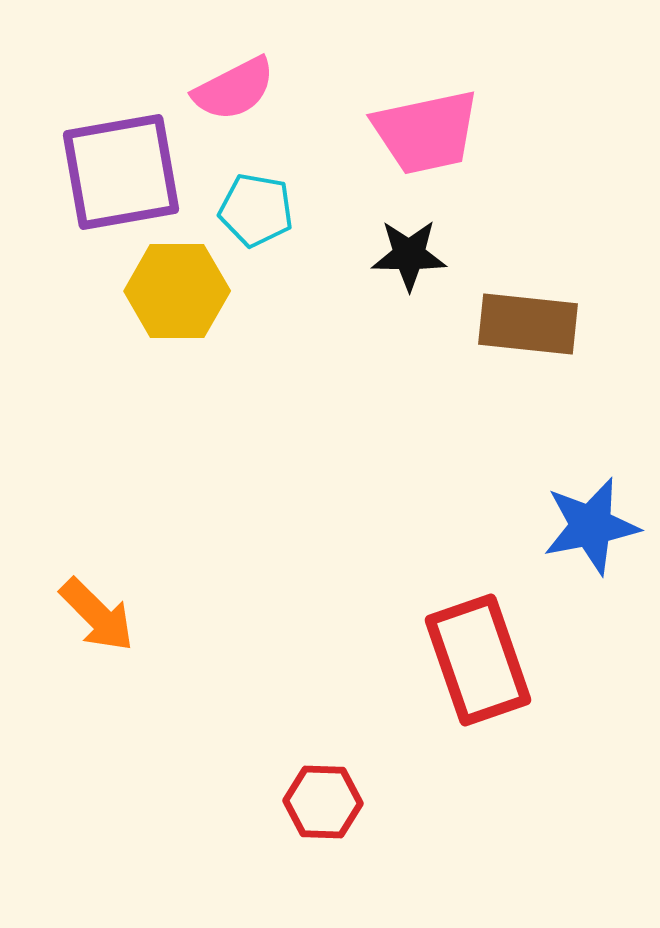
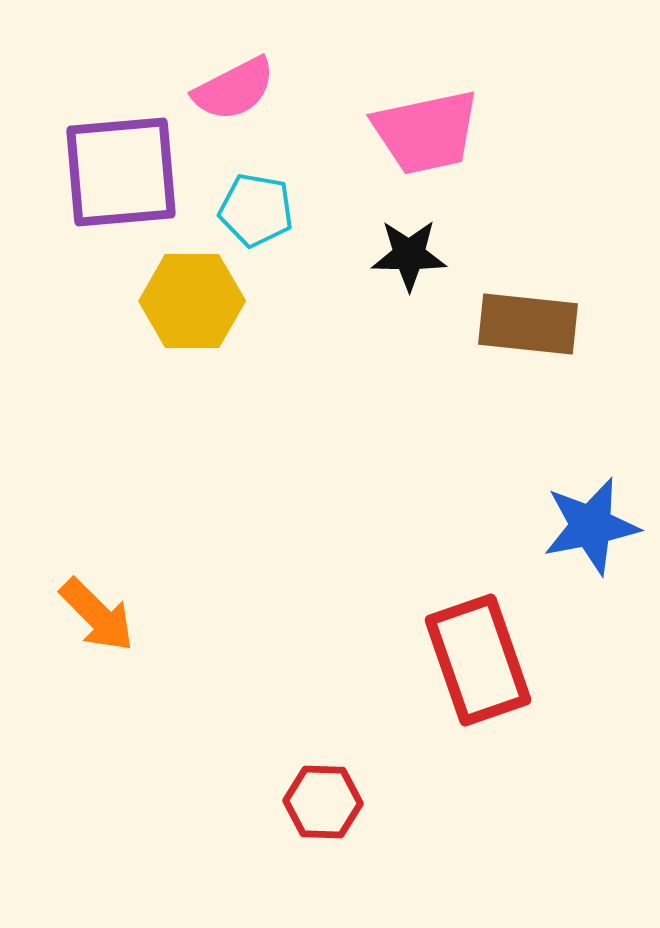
purple square: rotated 5 degrees clockwise
yellow hexagon: moved 15 px right, 10 px down
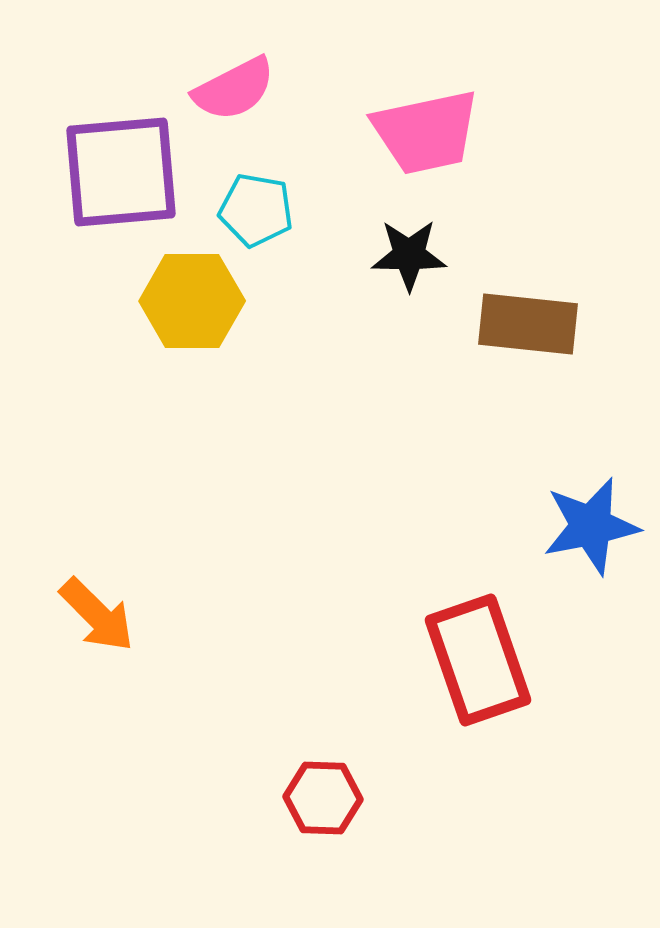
red hexagon: moved 4 px up
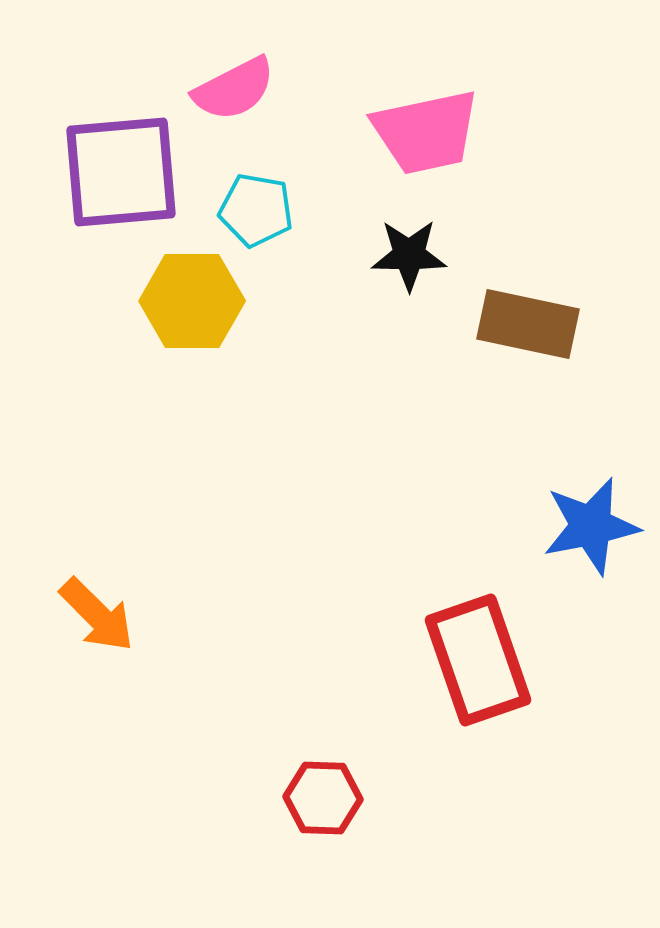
brown rectangle: rotated 6 degrees clockwise
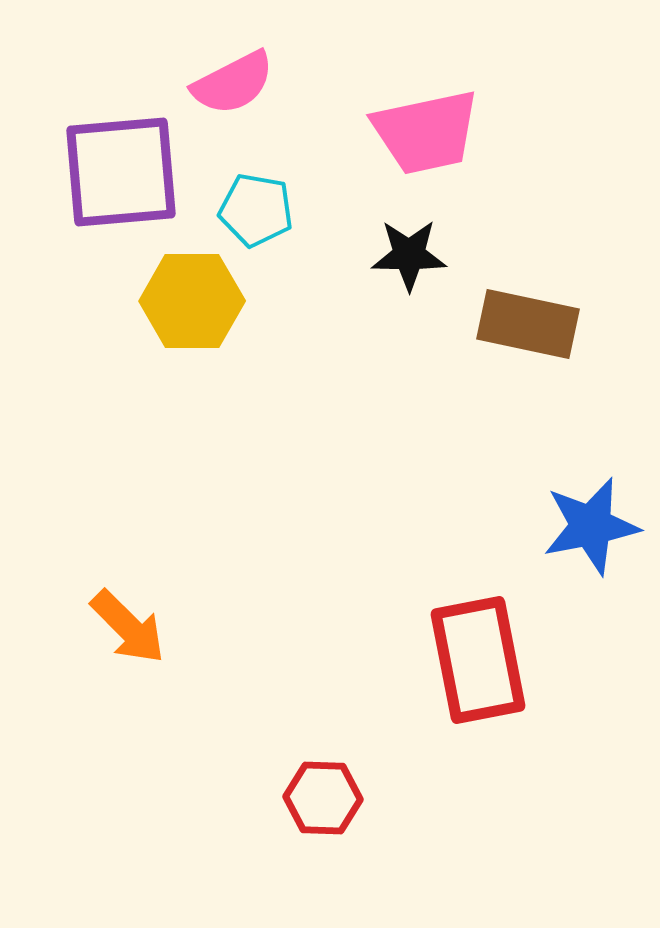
pink semicircle: moved 1 px left, 6 px up
orange arrow: moved 31 px right, 12 px down
red rectangle: rotated 8 degrees clockwise
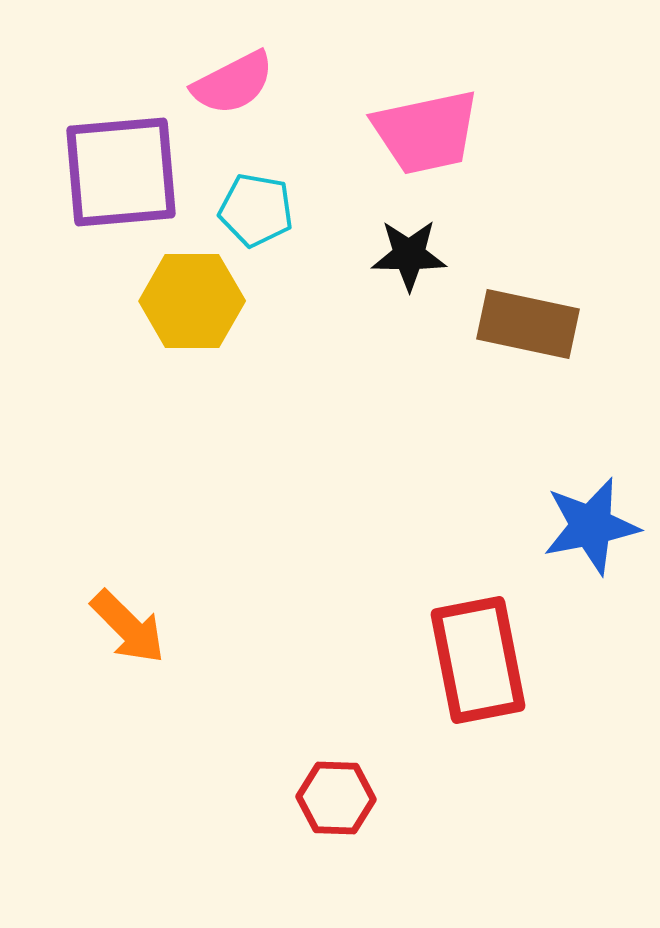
red hexagon: moved 13 px right
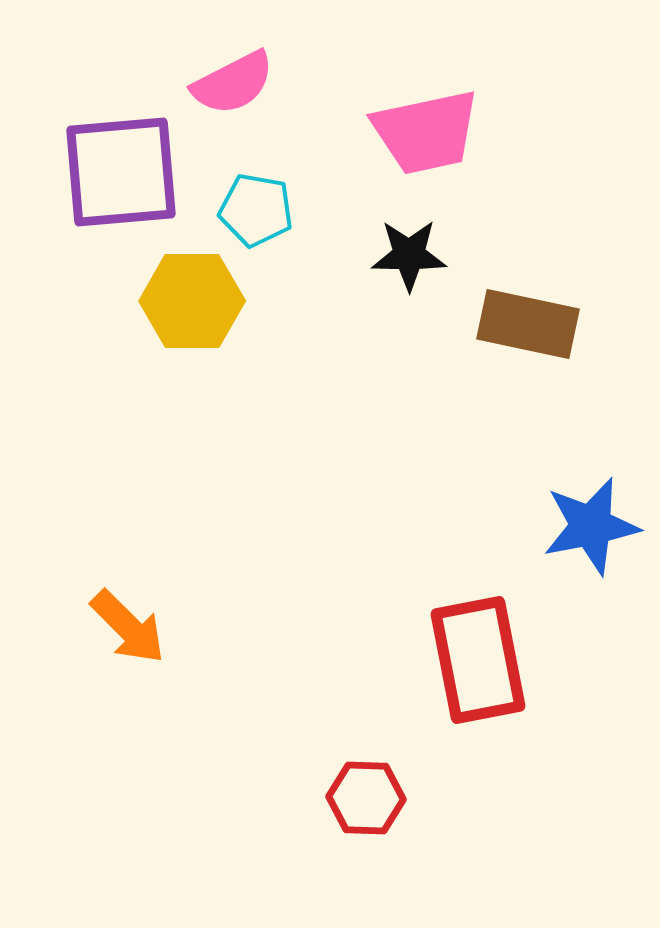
red hexagon: moved 30 px right
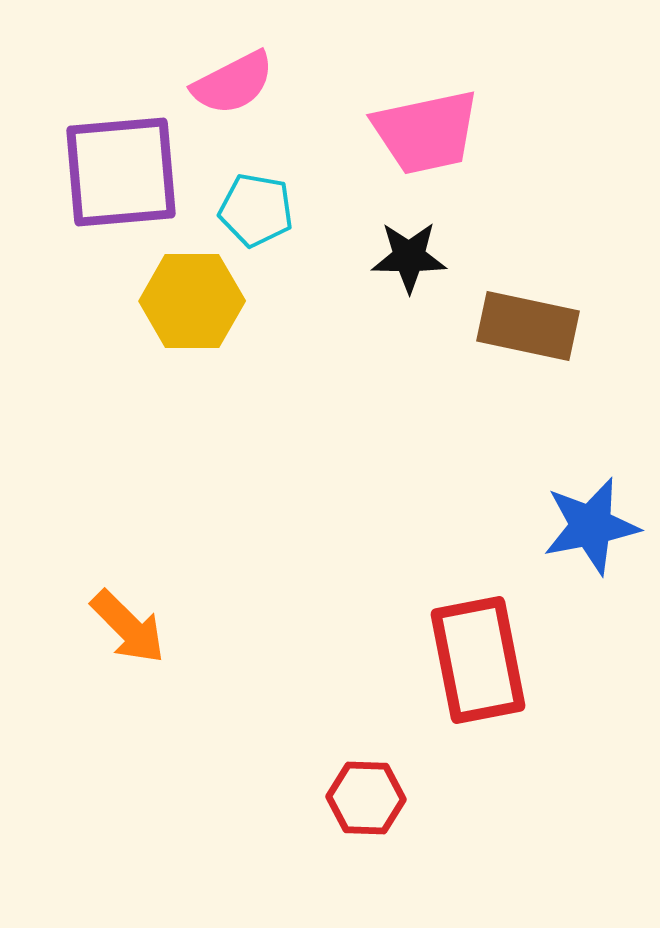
black star: moved 2 px down
brown rectangle: moved 2 px down
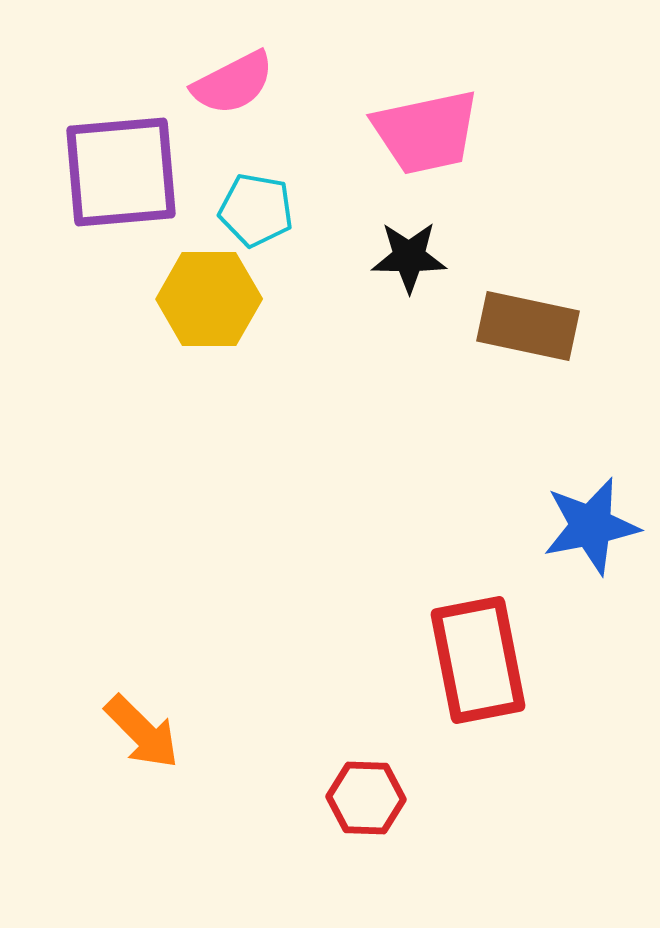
yellow hexagon: moved 17 px right, 2 px up
orange arrow: moved 14 px right, 105 px down
